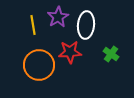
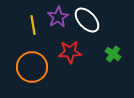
white ellipse: moved 1 px right, 5 px up; rotated 48 degrees counterclockwise
green cross: moved 2 px right
orange circle: moved 7 px left, 2 px down
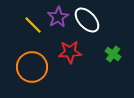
yellow line: rotated 36 degrees counterclockwise
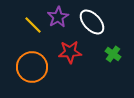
white ellipse: moved 5 px right, 2 px down
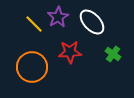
yellow line: moved 1 px right, 1 px up
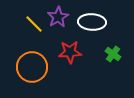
white ellipse: rotated 44 degrees counterclockwise
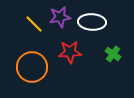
purple star: moved 2 px right; rotated 20 degrees clockwise
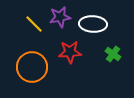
white ellipse: moved 1 px right, 2 px down
